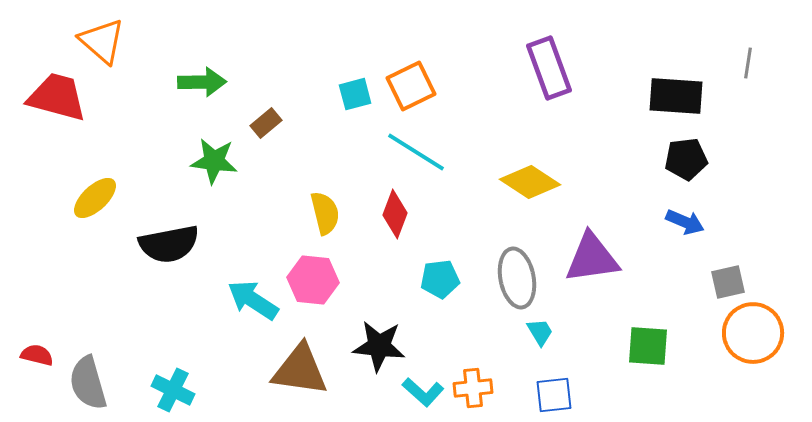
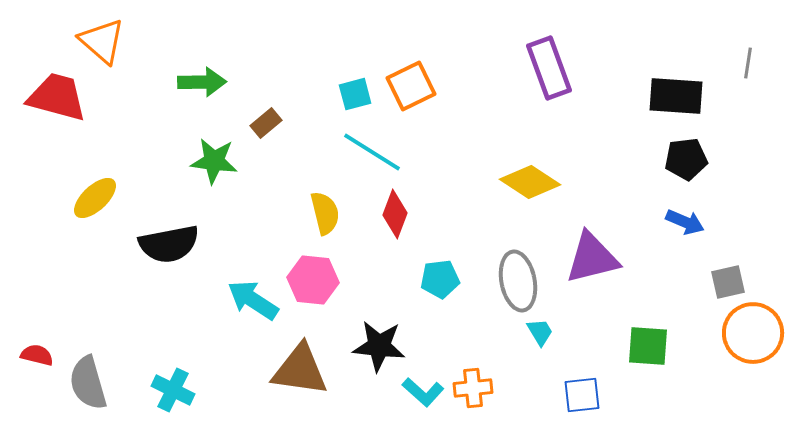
cyan line: moved 44 px left
purple triangle: rotated 6 degrees counterclockwise
gray ellipse: moved 1 px right, 3 px down
blue square: moved 28 px right
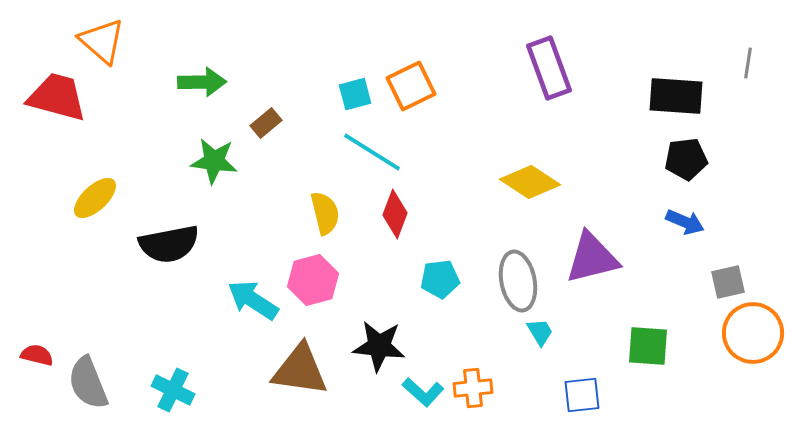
pink hexagon: rotated 21 degrees counterclockwise
gray semicircle: rotated 6 degrees counterclockwise
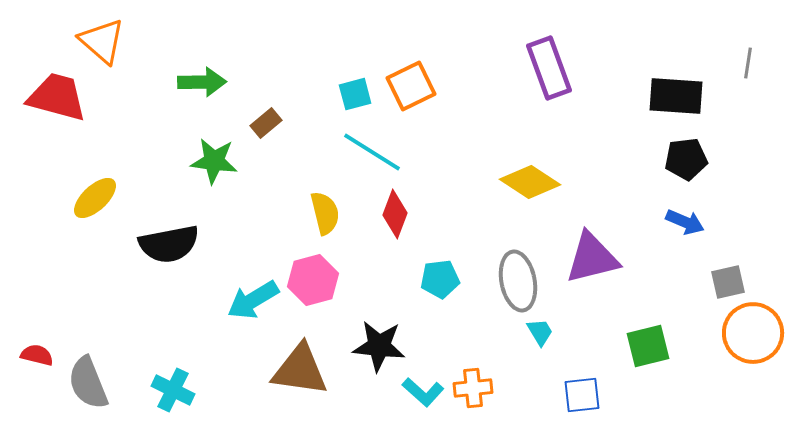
cyan arrow: rotated 64 degrees counterclockwise
green square: rotated 18 degrees counterclockwise
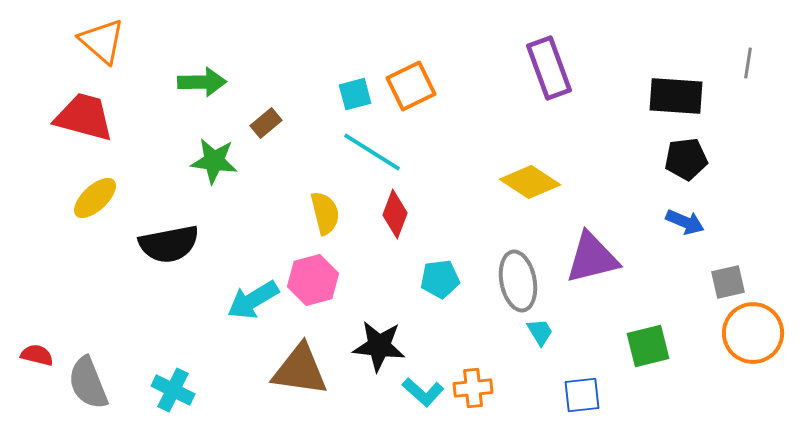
red trapezoid: moved 27 px right, 20 px down
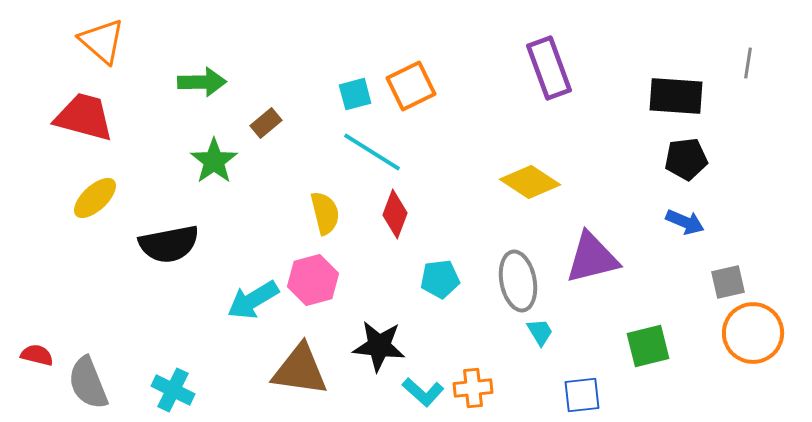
green star: rotated 30 degrees clockwise
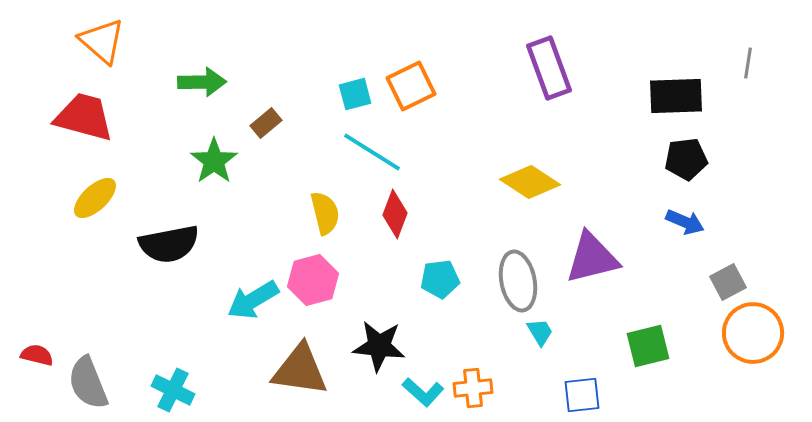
black rectangle: rotated 6 degrees counterclockwise
gray square: rotated 15 degrees counterclockwise
